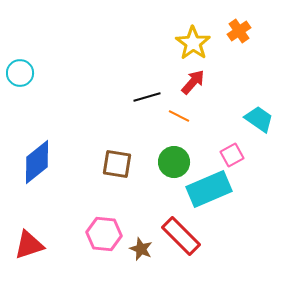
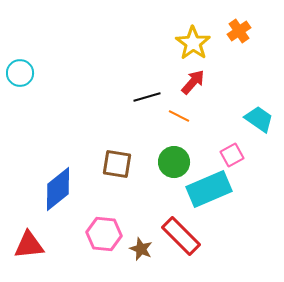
blue diamond: moved 21 px right, 27 px down
red triangle: rotated 12 degrees clockwise
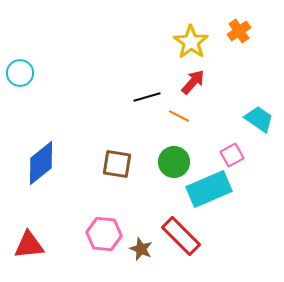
yellow star: moved 2 px left, 1 px up
blue diamond: moved 17 px left, 26 px up
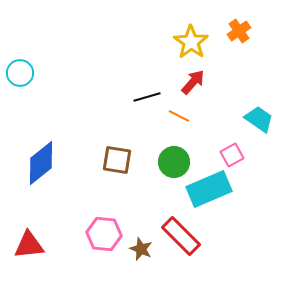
brown square: moved 4 px up
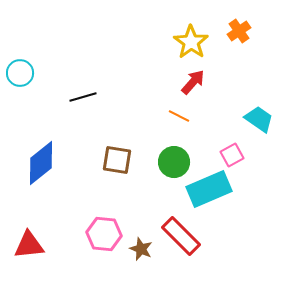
black line: moved 64 px left
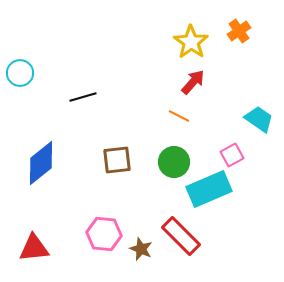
brown square: rotated 16 degrees counterclockwise
red triangle: moved 5 px right, 3 px down
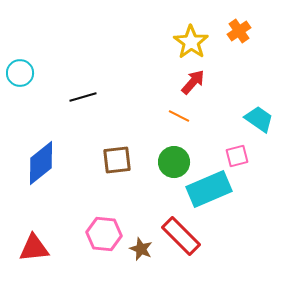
pink square: moved 5 px right, 1 px down; rotated 15 degrees clockwise
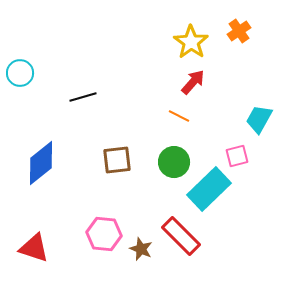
cyan trapezoid: rotated 96 degrees counterclockwise
cyan rectangle: rotated 21 degrees counterclockwise
red triangle: rotated 24 degrees clockwise
